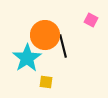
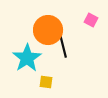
orange circle: moved 3 px right, 5 px up
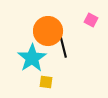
orange circle: moved 1 px down
cyan star: moved 5 px right
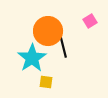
pink square: moved 1 px left, 1 px down; rotated 32 degrees clockwise
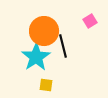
orange circle: moved 4 px left
cyan star: moved 4 px right, 1 px up
yellow square: moved 3 px down
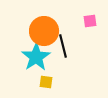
pink square: rotated 24 degrees clockwise
yellow square: moved 3 px up
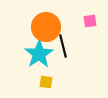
orange circle: moved 2 px right, 4 px up
cyan star: moved 3 px right, 3 px up
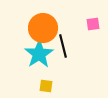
pink square: moved 3 px right, 3 px down
orange circle: moved 3 px left, 1 px down
yellow square: moved 4 px down
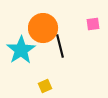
black line: moved 3 px left
cyan star: moved 18 px left, 4 px up
yellow square: moved 1 px left; rotated 32 degrees counterclockwise
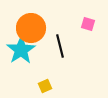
pink square: moved 5 px left; rotated 24 degrees clockwise
orange circle: moved 12 px left
